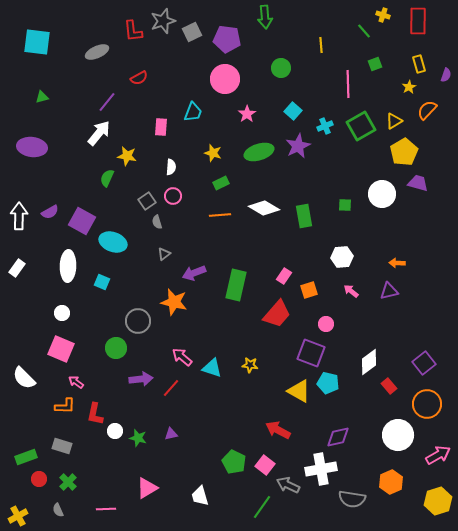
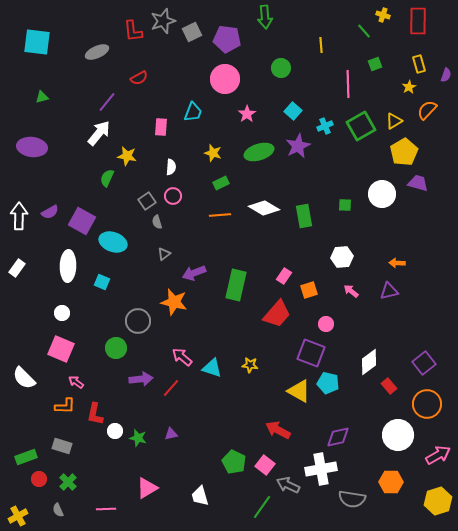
orange hexagon at (391, 482): rotated 25 degrees clockwise
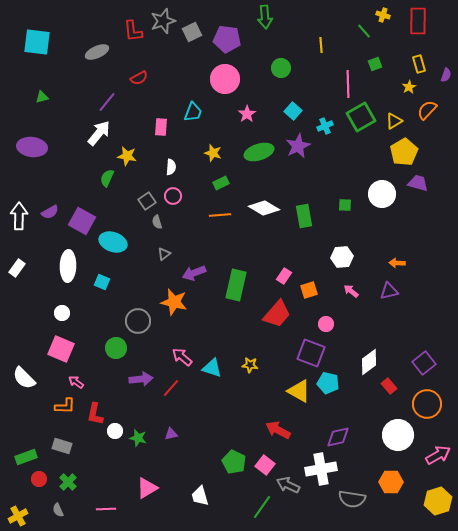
green square at (361, 126): moved 9 px up
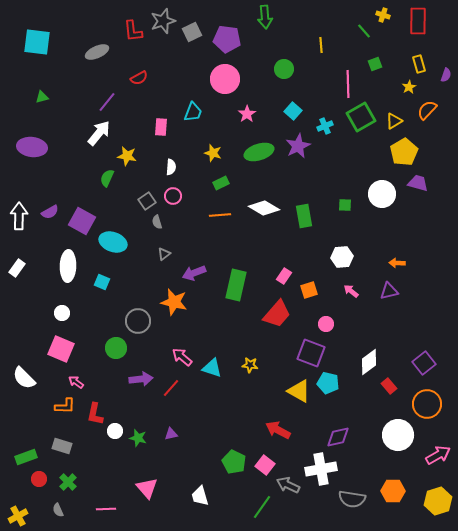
green circle at (281, 68): moved 3 px right, 1 px down
orange hexagon at (391, 482): moved 2 px right, 9 px down
pink triangle at (147, 488): rotated 40 degrees counterclockwise
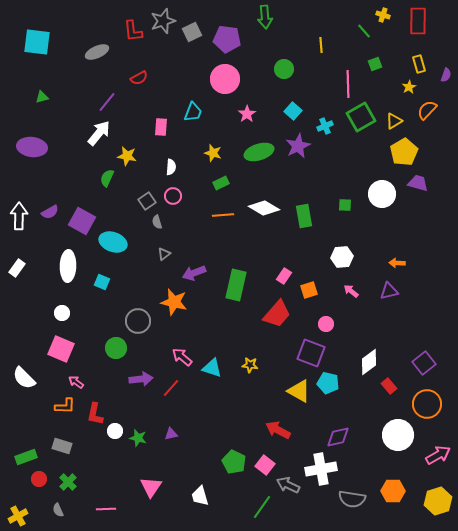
orange line at (220, 215): moved 3 px right
pink triangle at (147, 488): moved 4 px right, 1 px up; rotated 15 degrees clockwise
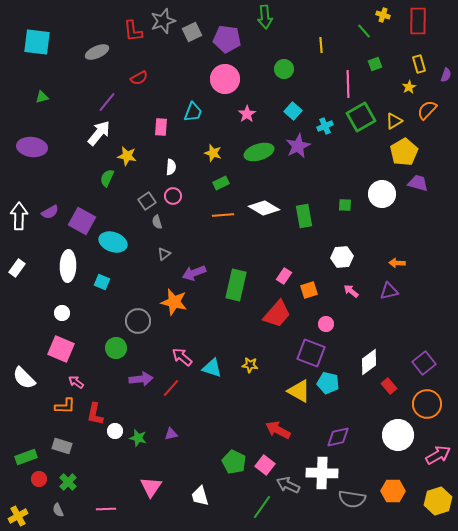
white cross at (321, 469): moved 1 px right, 4 px down; rotated 12 degrees clockwise
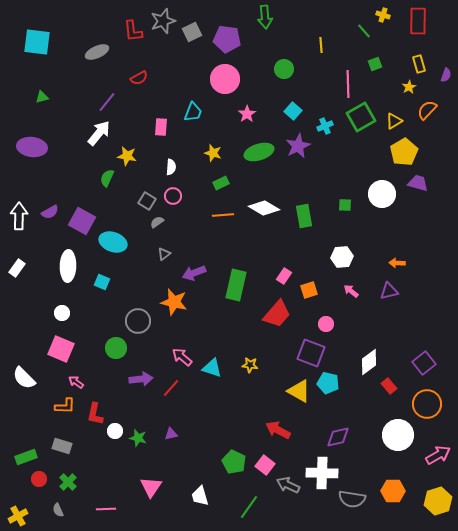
gray square at (147, 201): rotated 24 degrees counterclockwise
gray semicircle at (157, 222): rotated 72 degrees clockwise
green line at (262, 507): moved 13 px left
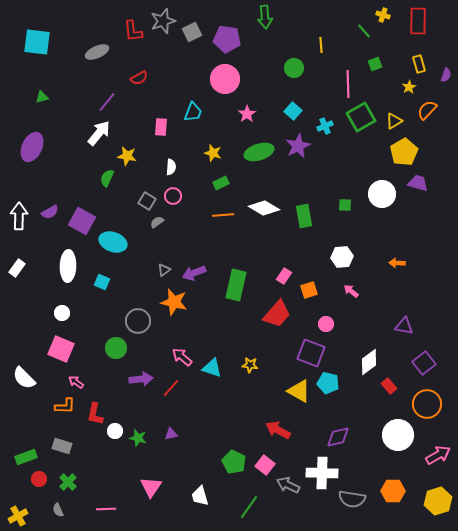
green circle at (284, 69): moved 10 px right, 1 px up
purple ellipse at (32, 147): rotated 72 degrees counterclockwise
gray triangle at (164, 254): moved 16 px down
purple triangle at (389, 291): moved 15 px right, 35 px down; rotated 24 degrees clockwise
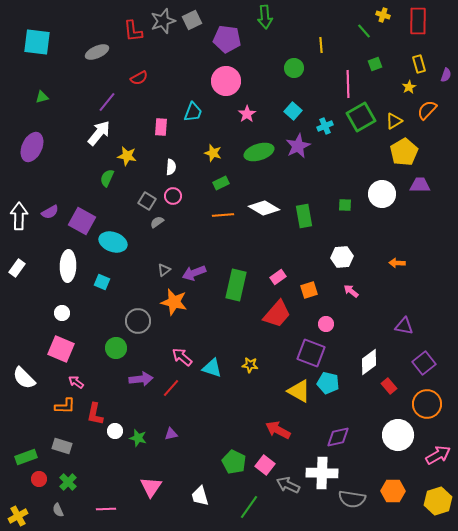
gray square at (192, 32): moved 12 px up
pink circle at (225, 79): moved 1 px right, 2 px down
purple trapezoid at (418, 183): moved 2 px right, 2 px down; rotated 15 degrees counterclockwise
pink rectangle at (284, 276): moved 6 px left, 1 px down; rotated 21 degrees clockwise
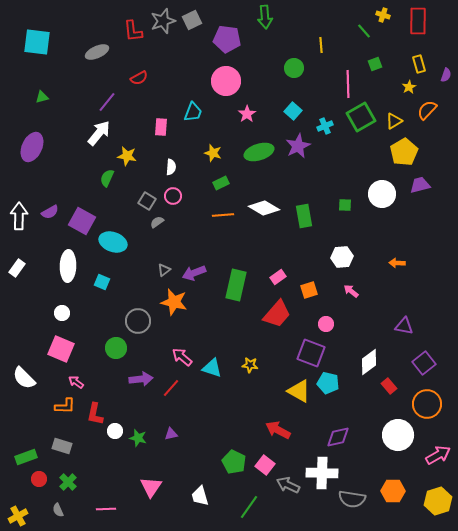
purple trapezoid at (420, 185): rotated 15 degrees counterclockwise
